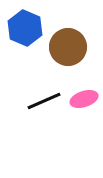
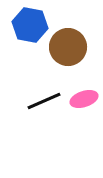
blue hexagon: moved 5 px right, 3 px up; rotated 12 degrees counterclockwise
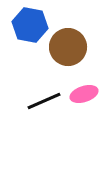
pink ellipse: moved 5 px up
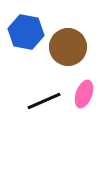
blue hexagon: moved 4 px left, 7 px down
pink ellipse: rotated 52 degrees counterclockwise
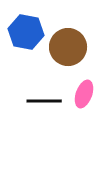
black line: rotated 24 degrees clockwise
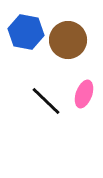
brown circle: moved 7 px up
black line: moved 2 px right; rotated 44 degrees clockwise
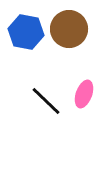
brown circle: moved 1 px right, 11 px up
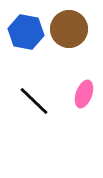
black line: moved 12 px left
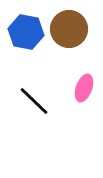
pink ellipse: moved 6 px up
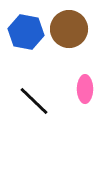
pink ellipse: moved 1 px right, 1 px down; rotated 20 degrees counterclockwise
